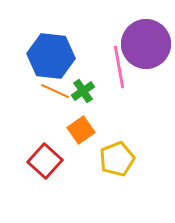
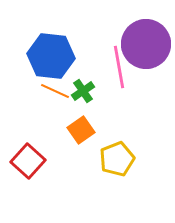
red square: moved 17 px left
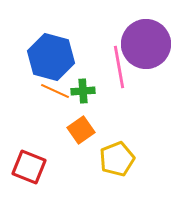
blue hexagon: moved 1 px down; rotated 9 degrees clockwise
green cross: rotated 30 degrees clockwise
red square: moved 1 px right, 6 px down; rotated 20 degrees counterclockwise
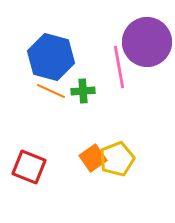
purple circle: moved 1 px right, 2 px up
orange line: moved 4 px left
orange square: moved 12 px right, 28 px down
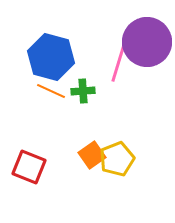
pink line: moved 6 px up; rotated 27 degrees clockwise
orange square: moved 1 px left, 3 px up
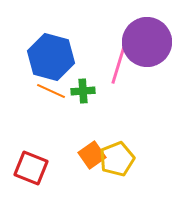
pink line: moved 2 px down
red square: moved 2 px right, 1 px down
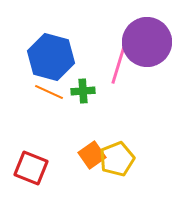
orange line: moved 2 px left, 1 px down
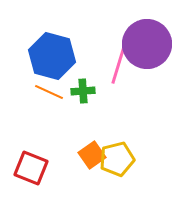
purple circle: moved 2 px down
blue hexagon: moved 1 px right, 1 px up
yellow pentagon: rotated 8 degrees clockwise
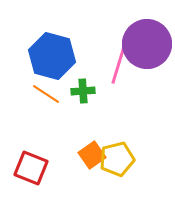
orange line: moved 3 px left, 2 px down; rotated 8 degrees clockwise
